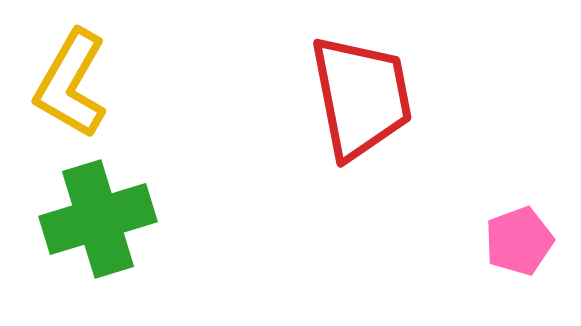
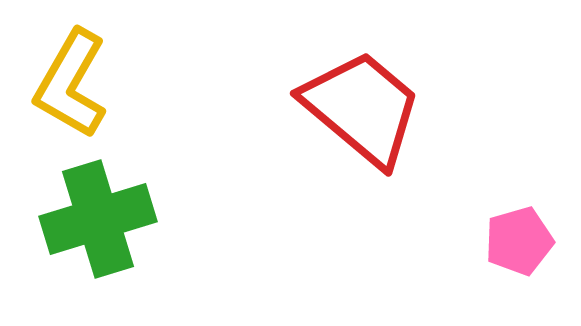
red trapezoid: moved 1 px right, 11 px down; rotated 39 degrees counterclockwise
pink pentagon: rotated 4 degrees clockwise
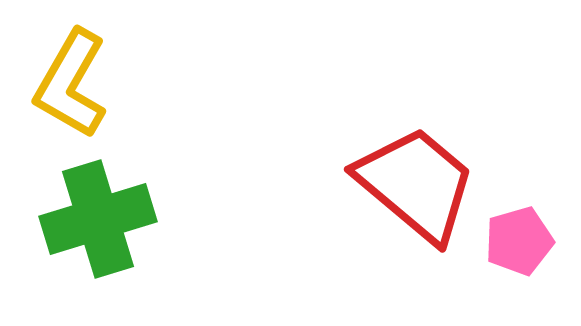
red trapezoid: moved 54 px right, 76 px down
